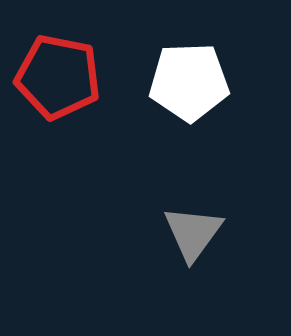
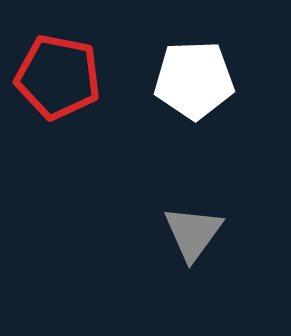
white pentagon: moved 5 px right, 2 px up
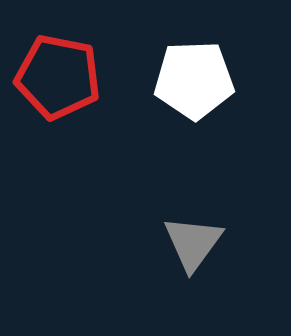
gray triangle: moved 10 px down
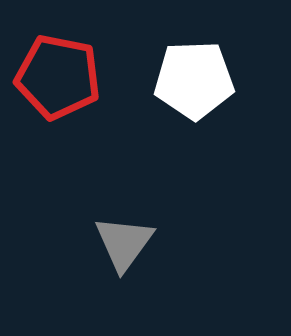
gray triangle: moved 69 px left
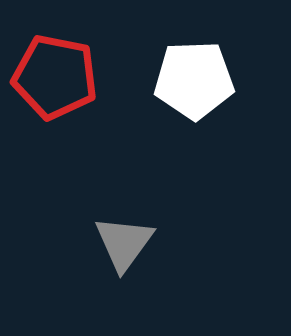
red pentagon: moved 3 px left
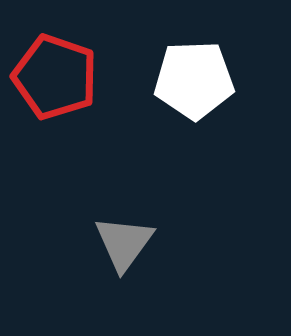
red pentagon: rotated 8 degrees clockwise
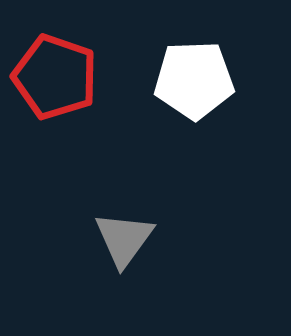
gray triangle: moved 4 px up
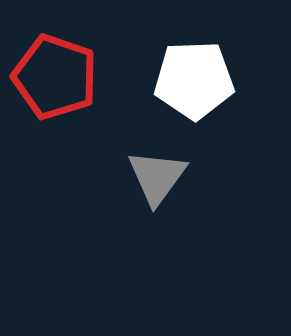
gray triangle: moved 33 px right, 62 px up
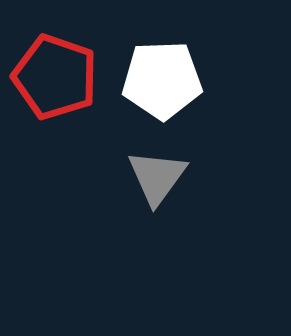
white pentagon: moved 32 px left
